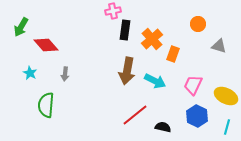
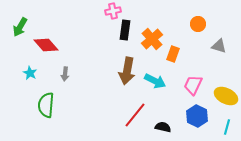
green arrow: moved 1 px left
red line: rotated 12 degrees counterclockwise
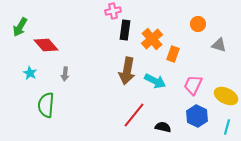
gray triangle: moved 1 px up
red line: moved 1 px left
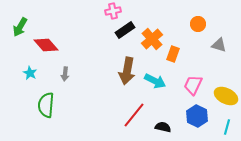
black rectangle: rotated 48 degrees clockwise
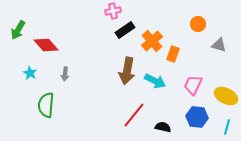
green arrow: moved 2 px left, 3 px down
orange cross: moved 2 px down
blue hexagon: moved 1 px down; rotated 20 degrees counterclockwise
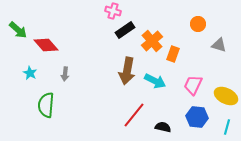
pink cross: rotated 28 degrees clockwise
green arrow: rotated 78 degrees counterclockwise
